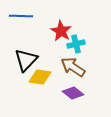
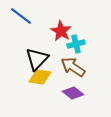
blue line: rotated 35 degrees clockwise
black triangle: moved 11 px right, 1 px up
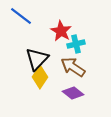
yellow diamond: rotated 65 degrees counterclockwise
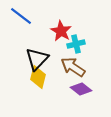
yellow diamond: moved 2 px left; rotated 20 degrees counterclockwise
purple diamond: moved 8 px right, 4 px up
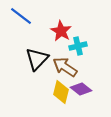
cyan cross: moved 2 px right, 2 px down
brown arrow: moved 8 px left
yellow diamond: moved 23 px right, 15 px down
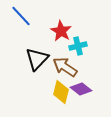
blue line: rotated 10 degrees clockwise
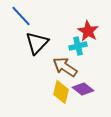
red star: moved 27 px right
black triangle: moved 16 px up
purple diamond: moved 2 px right
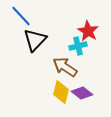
black triangle: moved 2 px left, 3 px up
purple diamond: moved 1 px left, 4 px down
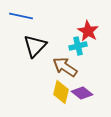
blue line: rotated 35 degrees counterclockwise
black triangle: moved 6 px down
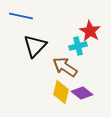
red star: moved 2 px right
